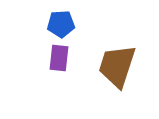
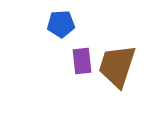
purple rectangle: moved 23 px right, 3 px down; rotated 12 degrees counterclockwise
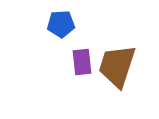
purple rectangle: moved 1 px down
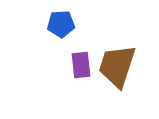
purple rectangle: moved 1 px left, 3 px down
